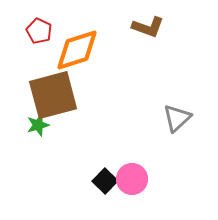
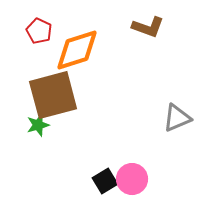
gray triangle: rotated 20 degrees clockwise
black square: rotated 15 degrees clockwise
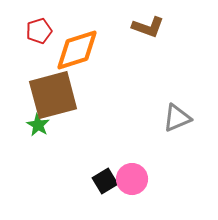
red pentagon: rotated 30 degrees clockwise
green star: rotated 25 degrees counterclockwise
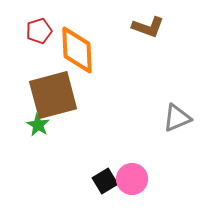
orange diamond: rotated 75 degrees counterclockwise
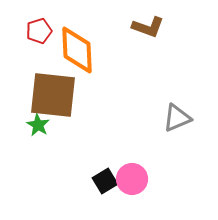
brown square: rotated 21 degrees clockwise
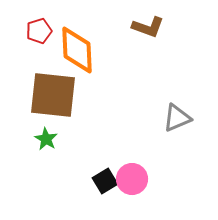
green star: moved 8 px right, 14 px down
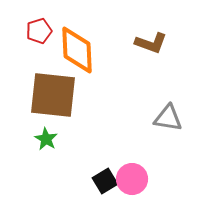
brown L-shape: moved 3 px right, 16 px down
gray triangle: moved 9 px left; rotated 32 degrees clockwise
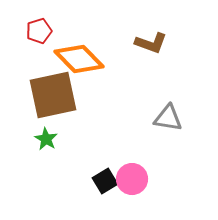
orange diamond: moved 2 px right, 9 px down; rotated 42 degrees counterclockwise
brown square: rotated 18 degrees counterclockwise
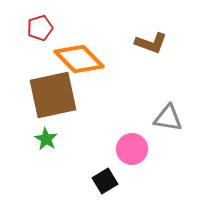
red pentagon: moved 1 px right, 3 px up
pink circle: moved 30 px up
